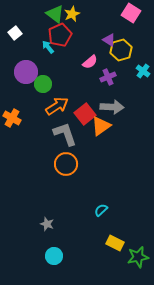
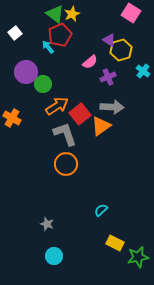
red square: moved 5 px left
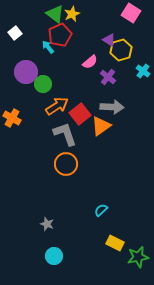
purple cross: rotated 28 degrees counterclockwise
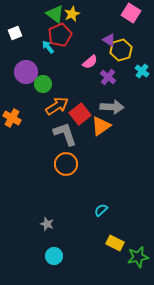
white square: rotated 16 degrees clockwise
cyan cross: moved 1 px left
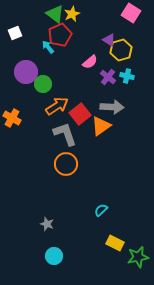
cyan cross: moved 15 px left, 5 px down; rotated 24 degrees counterclockwise
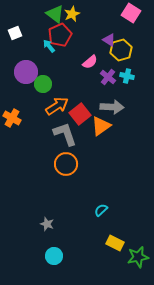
cyan arrow: moved 1 px right, 1 px up
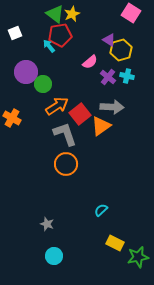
red pentagon: rotated 15 degrees clockwise
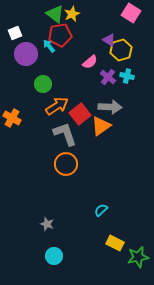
purple circle: moved 18 px up
gray arrow: moved 2 px left
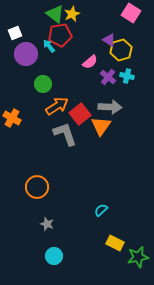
orange triangle: rotated 20 degrees counterclockwise
orange circle: moved 29 px left, 23 px down
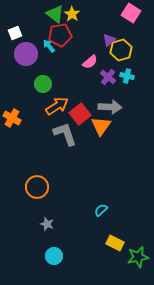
yellow star: rotated 14 degrees counterclockwise
purple triangle: rotated 48 degrees clockwise
